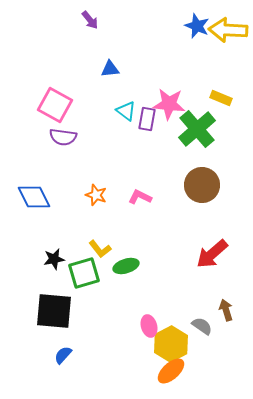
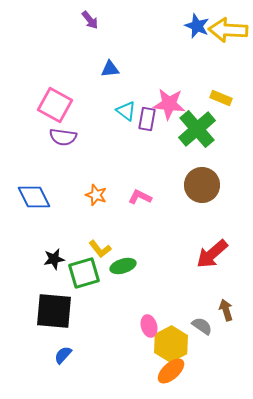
green ellipse: moved 3 px left
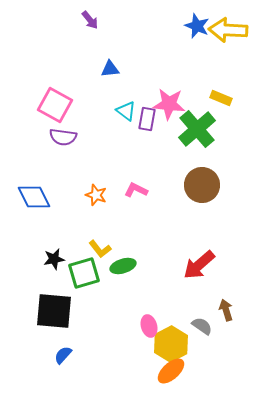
pink L-shape: moved 4 px left, 7 px up
red arrow: moved 13 px left, 11 px down
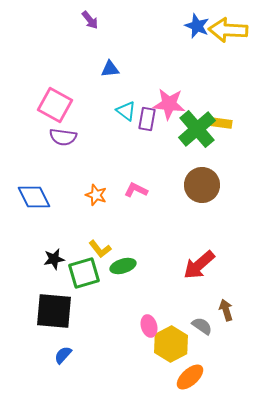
yellow rectangle: moved 25 px down; rotated 15 degrees counterclockwise
orange ellipse: moved 19 px right, 6 px down
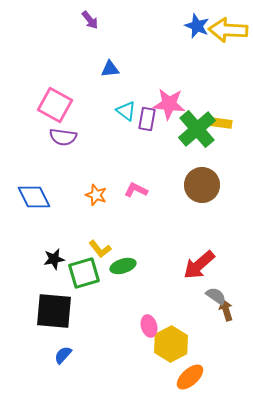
gray semicircle: moved 14 px right, 30 px up
